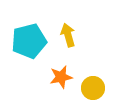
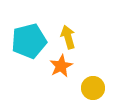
yellow arrow: moved 2 px down
orange star: moved 11 px up; rotated 15 degrees counterclockwise
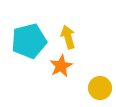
yellow circle: moved 7 px right
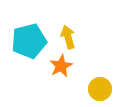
yellow circle: moved 1 px down
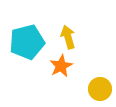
cyan pentagon: moved 2 px left, 1 px down
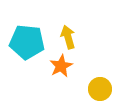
cyan pentagon: rotated 20 degrees clockwise
